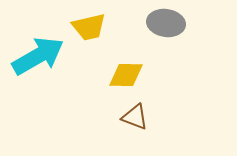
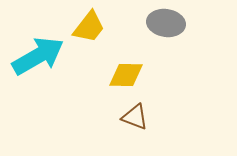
yellow trapezoid: rotated 39 degrees counterclockwise
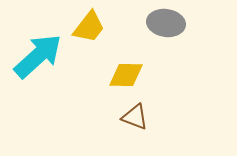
cyan arrow: rotated 12 degrees counterclockwise
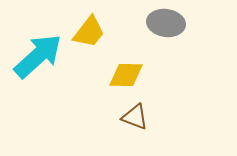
yellow trapezoid: moved 5 px down
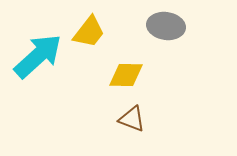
gray ellipse: moved 3 px down
brown triangle: moved 3 px left, 2 px down
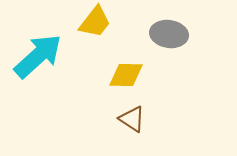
gray ellipse: moved 3 px right, 8 px down
yellow trapezoid: moved 6 px right, 10 px up
brown triangle: rotated 12 degrees clockwise
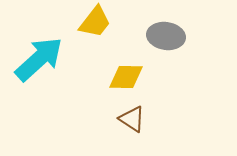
gray ellipse: moved 3 px left, 2 px down
cyan arrow: moved 1 px right, 3 px down
yellow diamond: moved 2 px down
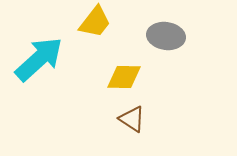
yellow diamond: moved 2 px left
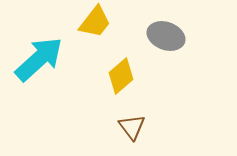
gray ellipse: rotated 12 degrees clockwise
yellow diamond: moved 3 px left, 1 px up; rotated 42 degrees counterclockwise
brown triangle: moved 8 px down; rotated 20 degrees clockwise
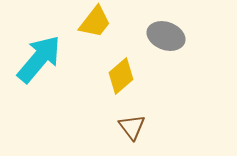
cyan arrow: rotated 8 degrees counterclockwise
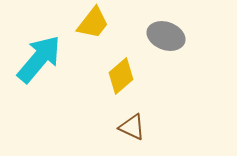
yellow trapezoid: moved 2 px left, 1 px down
brown triangle: rotated 28 degrees counterclockwise
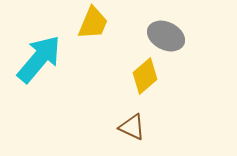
yellow trapezoid: rotated 15 degrees counterclockwise
gray ellipse: rotated 6 degrees clockwise
yellow diamond: moved 24 px right
